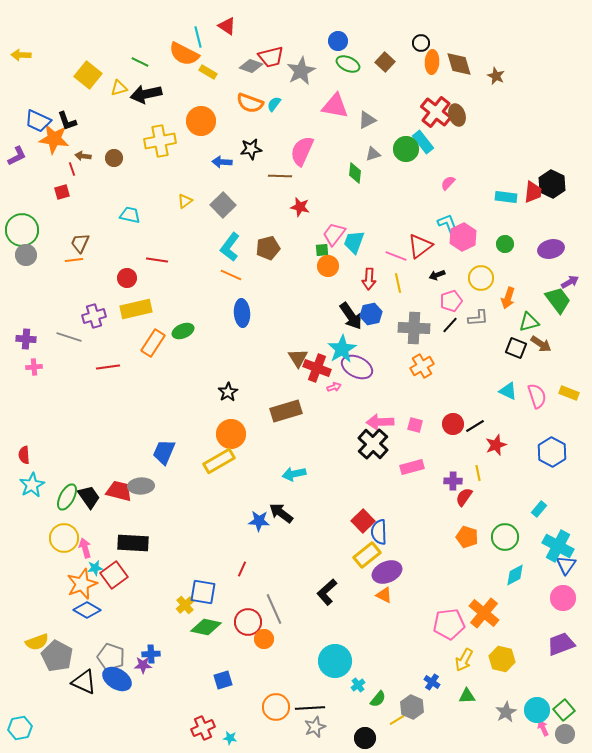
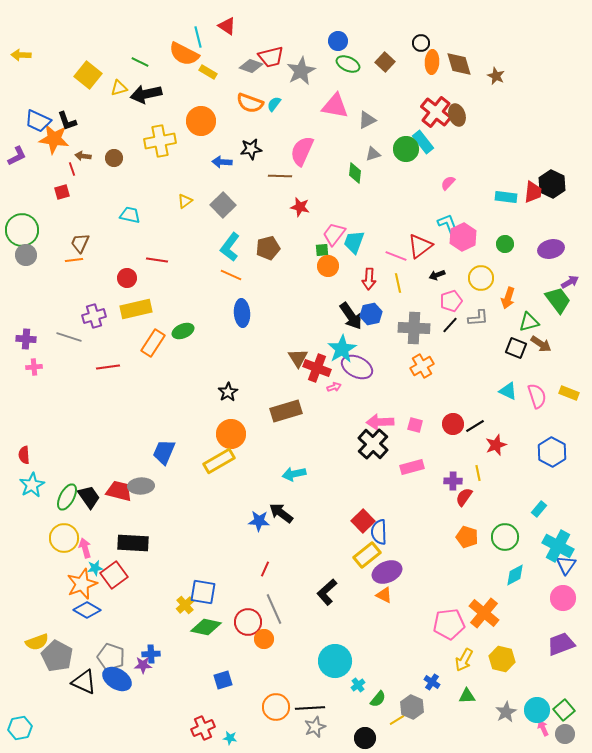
red line at (242, 569): moved 23 px right
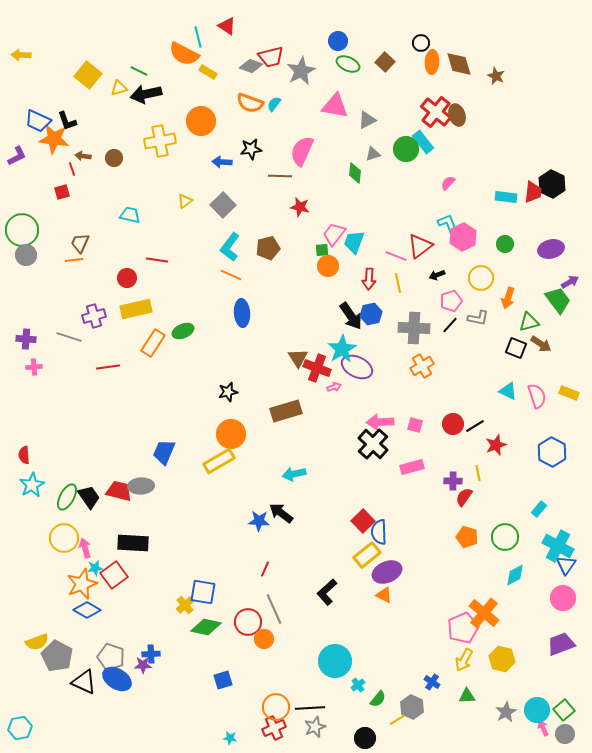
green line at (140, 62): moved 1 px left, 9 px down
gray L-shape at (478, 318): rotated 15 degrees clockwise
black star at (228, 392): rotated 18 degrees clockwise
pink pentagon at (449, 624): moved 14 px right, 4 px down; rotated 16 degrees counterclockwise
red cross at (203, 728): moved 71 px right
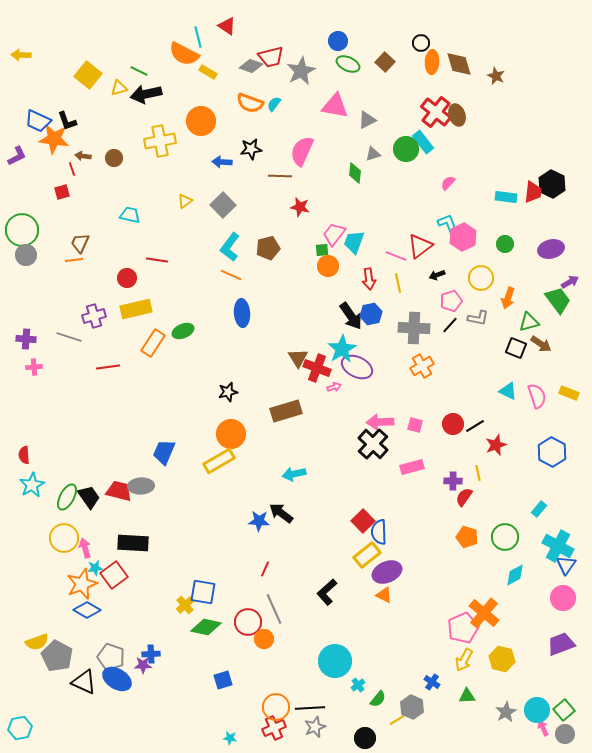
red arrow at (369, 279): rotated 10 degrees counterclockwise
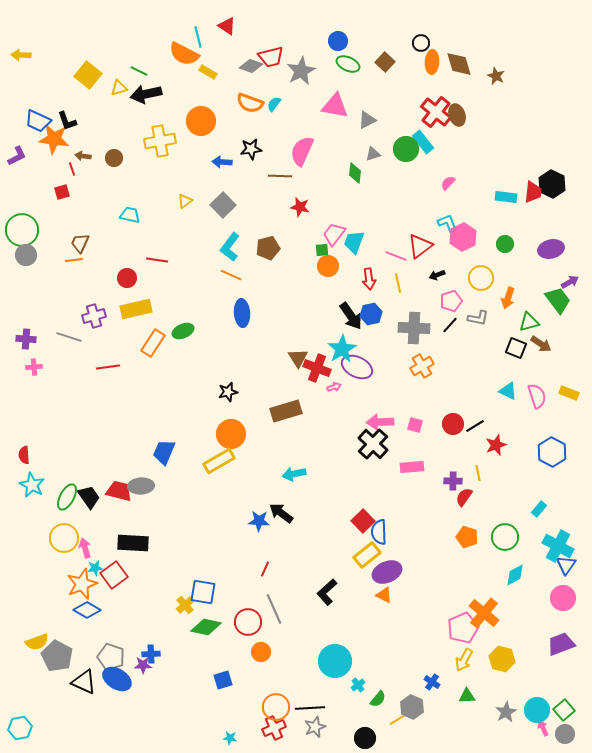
pink rectangle at (412, 467): rotated 10 degrees clockwise
cyan star at (32, 485): rotated 15 degrees counterclockwise
orange circle at (264, 639): moved 3 px left, 13 px down
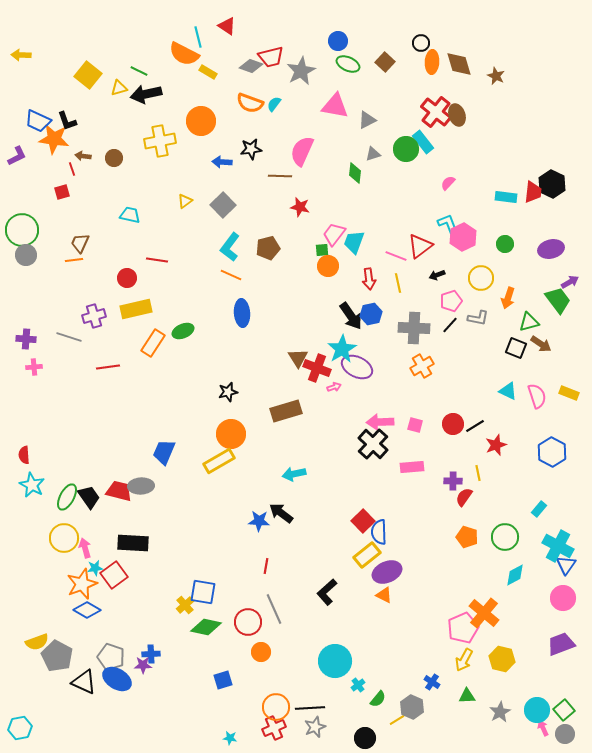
red line at (265, 569): moved 1 px right, 3 px up; rotated 14 degrees counterclockwise
gray star at (506, 712): moved 6 px left
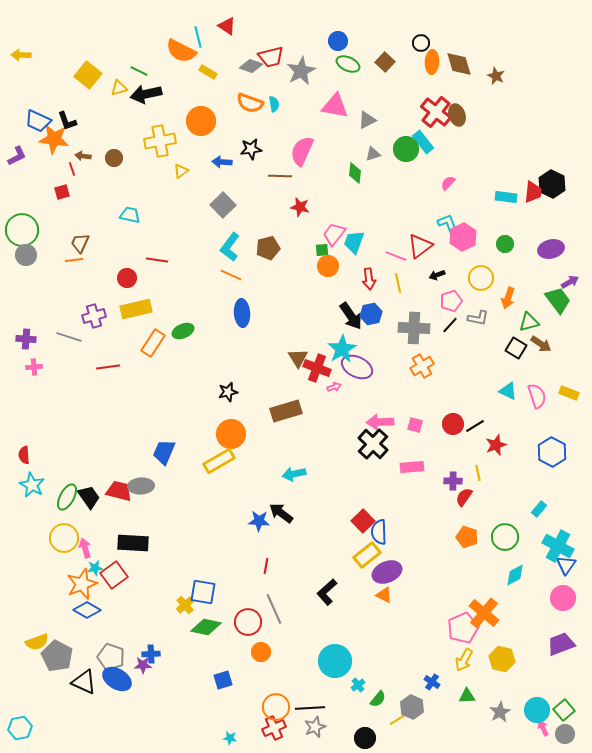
orange semicircle at (184, 54): moved 3 px left, 3 px up
cyan semicircle at (274, 104): rotated 133 degrees clockwise
yellow triangle at (185, 201): moved 4 px left, 30 px up
black square at (516, 348): rotated 10 degrees clockwise
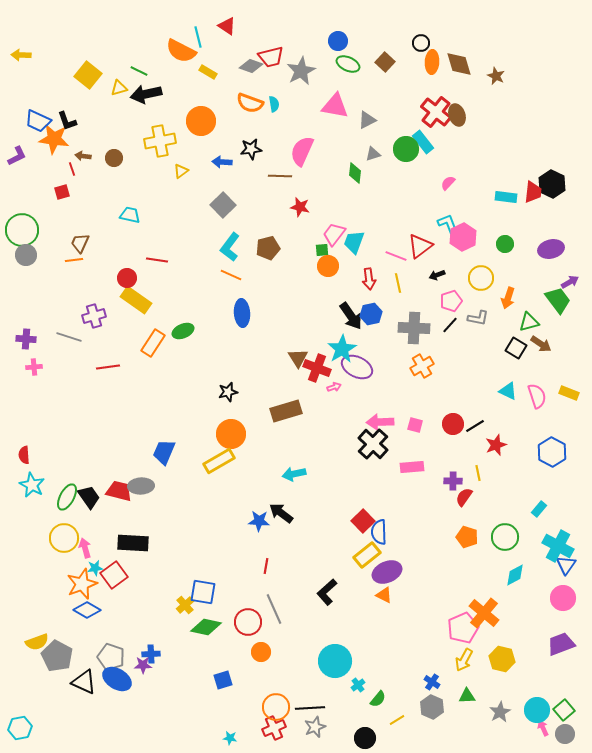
yellow rectangle at (136, 309): moved 9 px up; rotated 48 degrees clockwise
gray hexagon at (412, 707): moved 20 px right
